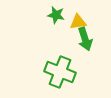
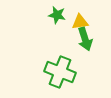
green star: moved 1 px right
yellow triangle: moved 2 px right
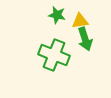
yellow triangle: moved 1 px up
green cross: moved 6 px left, 17 px up
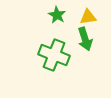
green star: rotated 18 degrees clockwise
yellow triangle: moved 8 px right, 4 px up
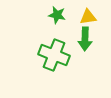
green star: rotated 18 degrees counterclockwise
green arrow: rotated 20 degrees clockwise
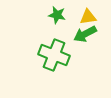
green arrow: moved 5 px up; rotated 60 degrees clockwise
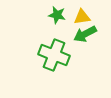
yellow triangle: moved 6 px left
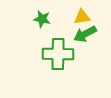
green star: moved 15 px left, 4 px down
green cross: moved 4 px right, 1 px up; rotated 20 degrees counterclockwise
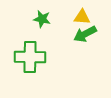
yellow triangle: rotated 12 degrees clockwise
green cross: moved 28 px left, 3 px down
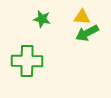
green arrow: moved 2 px right, 1 px up
green cross: moved 3 px left, 4 px down
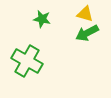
yellow triangle: moved 3 px right, 3 px up; rotated 12 degrees clockwise
green cross: rotated 28 degrees clockwise
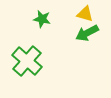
green cross: rotated 12 degrees clockwise
